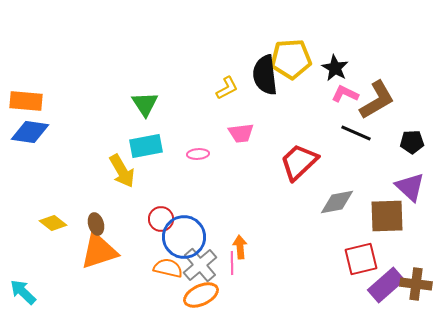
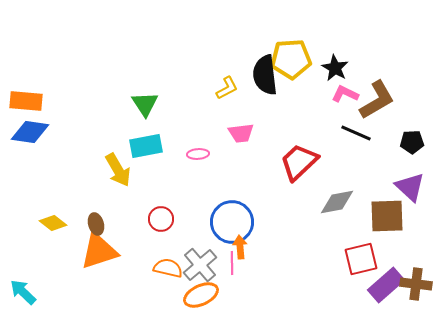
yellow arrow: moved 4 px left, 1 px up
blue circle: moved 48 px right, 15 px up
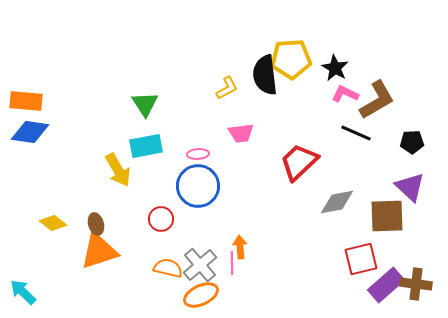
blue circle: moved 34 px left, 36 px up
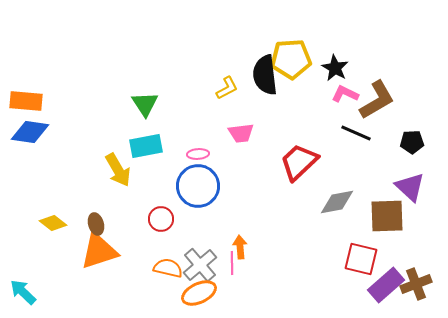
red square: rotated 28 degrees clockwise
brown cross: rotated 28 degrees counterclockwise
orange ellipse: moved 2 px left, 2 px up
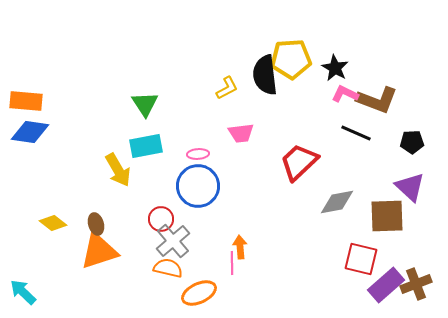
brown L-shape: rotated 51 degrees clockwise
gray cross: moved 27 px left, 24 px up
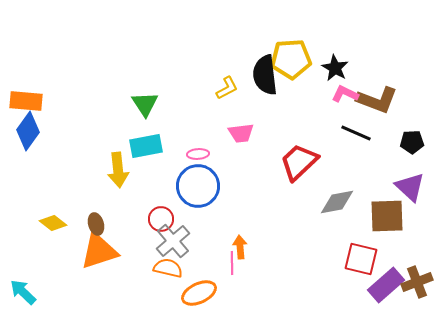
blue diamond: moved 2 px left, 1 px up; rotated 63 degrees counterclockwise
yellow arrow: rotated 24 degrees clockwise
brown cross: moved 1 px right, 2 px up
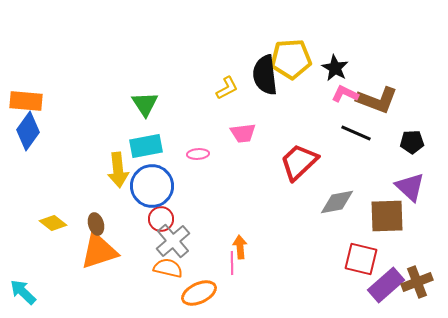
pink trapezoid: moved 2 px right
blue circle: moved 46 px left
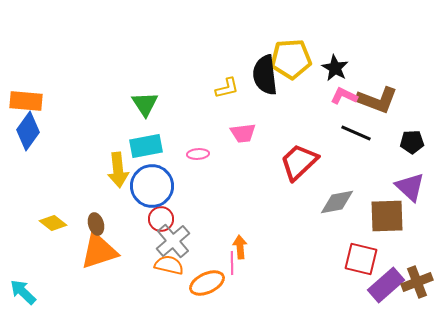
yellow L-shape: rotated 15 degrees clockwise
pink L-shape: moved 1 px left, 2 px down
orange semicircle: moved 1 px right, 3 px up
orange ellipse: moved 8 px right, 10 px up
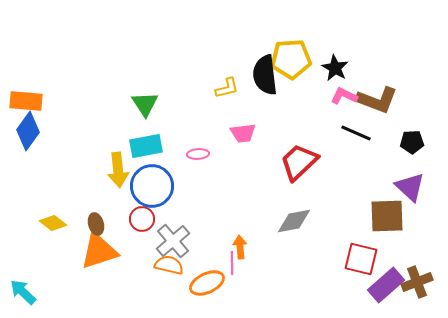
gray diamond: moved 43 px left, 19 px down
red circle: moved 19 px left
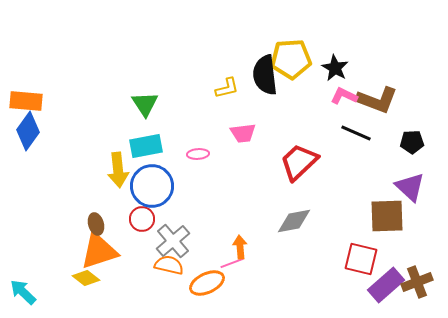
yellow diamond: moved 33 px right, 55 px down
pink line: rotated 70 degrees clockwise
